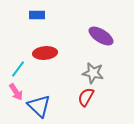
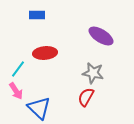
pink arrow: moved 1 px up
blue triangle: moved 2 px down
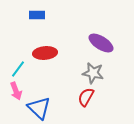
purple ellipse: moved 7 px down
pink arrow: rotated 12 degrees clockwise
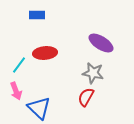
cyan line: moved 1 px right, 4 px up
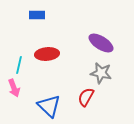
red ellipse: moved 2 px right, 1 px down
cyan line: rotated 24 degrees counterclockwise
gray star: moved 8 px right
pink arrow: moved 2 px left, 3 px up
blue triangle: moved 10 px right, 2 px up
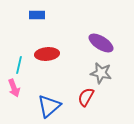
blue triangle: rotated 35 degrees clockwise
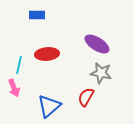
purple ellipse: moved 4 px left, 1 px down
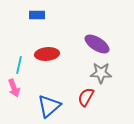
gray star: rotated 10 degrees counterclockwise
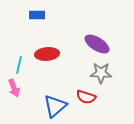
red semicircle: rotated 102 degrees counterclockwise
blue triangle: moved 6 px right
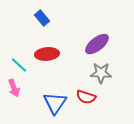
blue rectangle: moved 5 px right, 3 px down; rotated 49 degrees clockwise
purple ellipse: rotated 70 degrees counterclockwise
cyan line: rotated 60 degrees counterclockwise
blue triangle: moved 3 px up; rotated 15 degrees counterclockwise
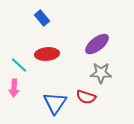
pink arrow: rotated 24 degrees clockwise
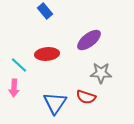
blue rectangle: moved 3 px right, 7 px up
purple ellipse: moved 8 px left, 4 px up
